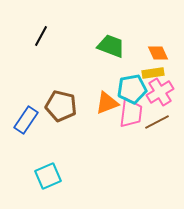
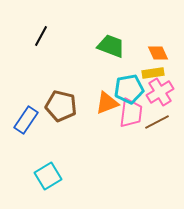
cyan pentagon: moved 3 px left
cyan square: rotated 8 degrees counterclockwise
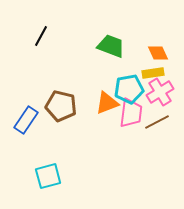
cyan square: rotated 16 degrees clockwise
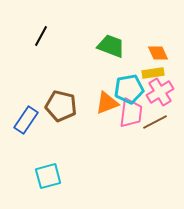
brown line: moved 2 px left
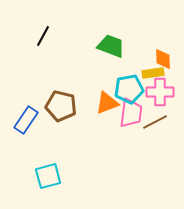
black line: moved 2 px right
orange diamond: moved 5 px right, 6 px down; rotated 25 degrees clockwise
pink cross: rotated 32 degrees clockwise
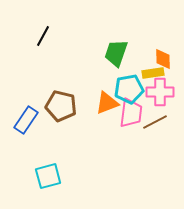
green trapezoid: moved 5 px right, 7 px down; rotated 92 degrees counterclockwise
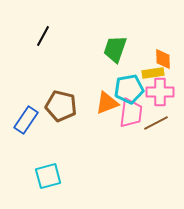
green trapezoid: moved 1 px left, 4 px up
brown line: moved 1 px right, 1 px down
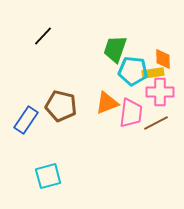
black line: rotated 15 degrees clockwise
cyan pentagon: moved 4 px right, 18 px up; rotated 16 degrees clockwise
